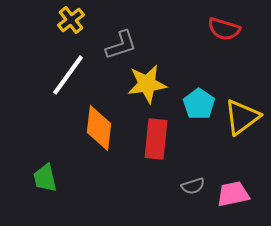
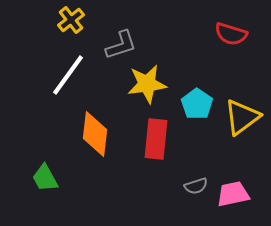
red semicircle: moved 7 px right, 5 px down
cyan pentagon: moved 2 px left
orange diamond: moved 4 px left, 6 px down
green trapezoid: rotated 16 degrees counterclockwise
gray semicircle: moved 3 px right
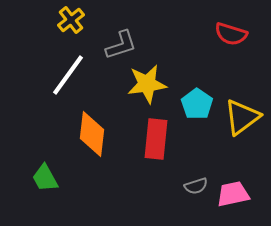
orange diamond: moved 3 px left
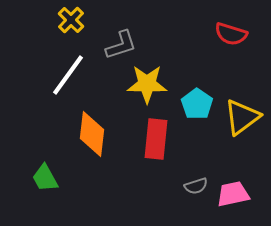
yellow cross: rotated 8 degrees counterclockwise
yellow star: rotated 9 degrees clockwise
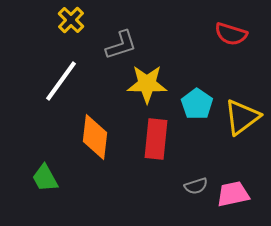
white line: moved 7 px left, 6 px down
orange diamond: moved 3 px right, 3 px down
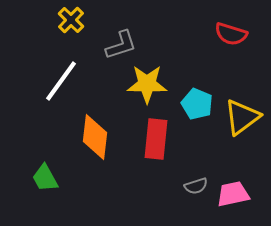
cyan pentagon: rotated 12 degrees counterclockwise
